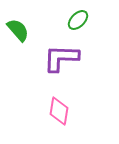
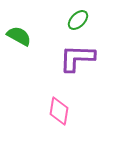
green semicircle: moved 1 px right, 6 px down; rotated 20 degrees counterclockwise
purple L-shape: moved 16 px right
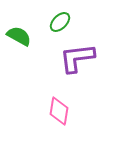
green ellipse: moved 18 px left, 2 px down
purple L-shape: rotated 9 degrees counterclockwise
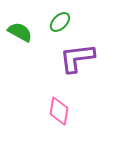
green semicircle: moved 1 px right, 4 px up
